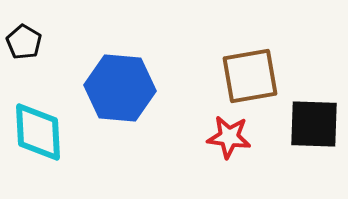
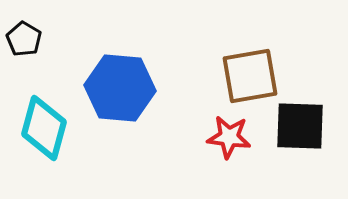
black pentagon: moved 3 px up
black square: moved 14 px left, 2 px down
cyan diamond: moved 6 px right, 4 px up; rotated 18 degrees clockwise
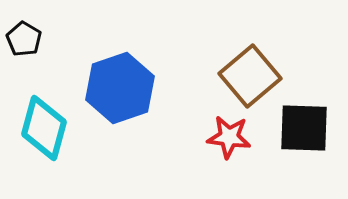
brown square: rotated 30 degrees counterclockwise
blue hexagon: rotated 24 degrees counterclockwise
black square: moved 4 px right, 2 px down
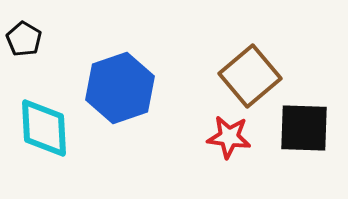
cyan diamond: rotated 18 degrees counterclockwise
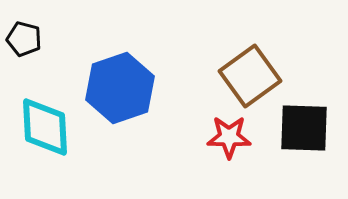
black pentagon: rotated 16 degrees counterclockwise
brown square: rotated 4 degrees clockwise
cyan diamond: moved 1 px right, 1 px up
red star: rotated 6 degrees counterclockwise
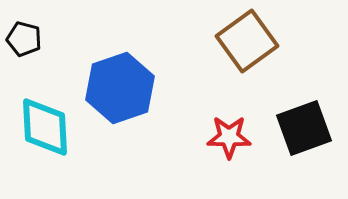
brown square: moved 3 px left, 35 px up
black square: rotated 22 degrees counterclockwise
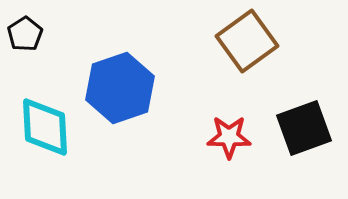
black pentagon: moved 1 px right, 5 px up; rotated 24 degrees clockwise
